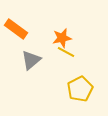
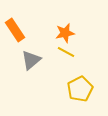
orange rectangle: moved 1 px left, 1 px down; rotated 20 degrees clockwise
orange star: moved 3 px right, 5 px up
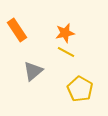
orange rectangle: moved 2 px right
gray triangle: moved 2 px right, 11 px down
yellow pentagon: rotated 15 degrees counterclockwise
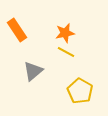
yellow pentagon: moved 2 px down
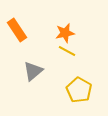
yellow line: moved 1 px right, 1 px up
yellow pentagon: moved 1 px left, 1 px up
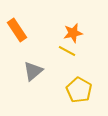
orange star: moved 8 px right
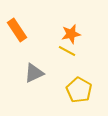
orange star: moved 2 px left, 1 px down
gray triangle: moved 1 px right, 2 px down; rotated 15 degrees clockwise
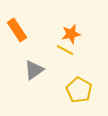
yellow line: moved 2 px left, 1 px up
gray triangle: moved 3 px up; rotated 10 degrees counterclockwise
